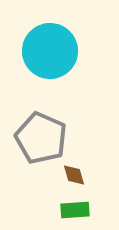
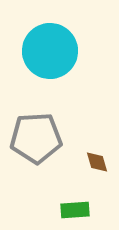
gray pentagon: moved 5 px left; rotated 27 degrees counterclockwise
brown diamond: moved 23 px right, 13 px up
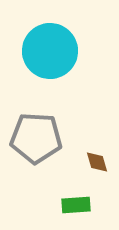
gray pentagon: rotated 6 degrees clockwise
green rectangle: moved 1 px right, 5 px up
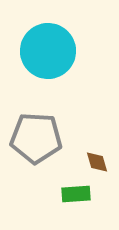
cyan circle: moved 2 px left
green rectangle: moved 11 px up
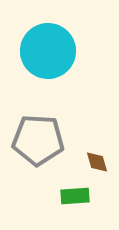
gray pentagon: moved 2 px right, 2 px down
green rectangle: moved 1 px left, 2 px down
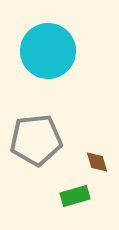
gray pentagon: moved 2 px left; rotated 9 degrees counterclockwise
green rectangle: rotated 12 degrees counterclockwise
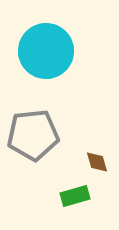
cyan circle: moved 2 px left
gray pentagon: moved 3 px left, 5 px up
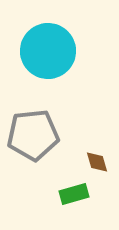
cyan circle: moved 2 px right
green rectangle: moved 1 px left, 2 px up
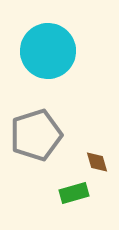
gray pentagon: moved 3 px right; rotated 12 degrees counterclockwise
green rectangle: moved 1 px up
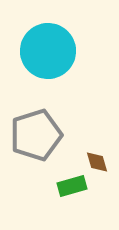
green rectangle: moved 2 px left, 7 px up
